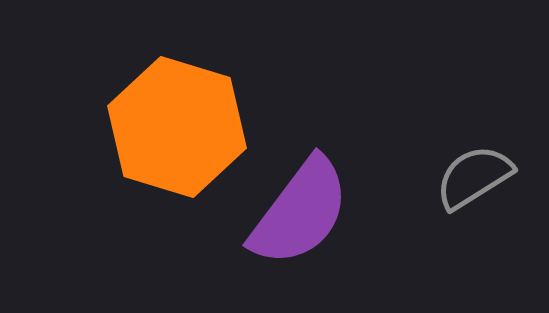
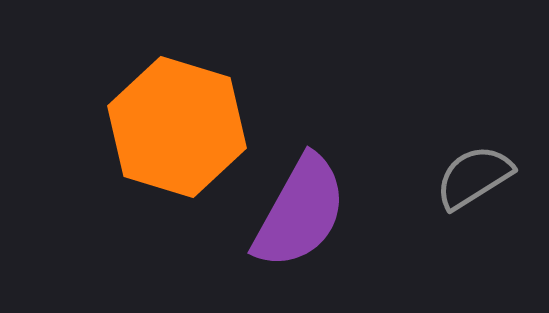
purple semicircle: rotated 8 degrees counterclockwise
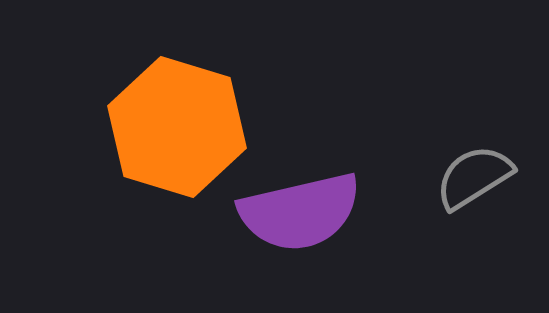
purple semicircle: rotated 48 degrees clockwise
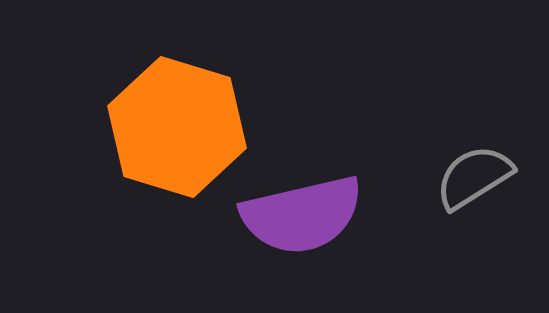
purple semicircle: moved 2 px right, 3 px down
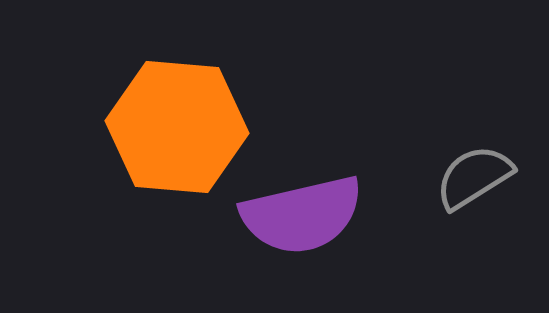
orange hexagon: rotated 12 degrees counterclockwise
